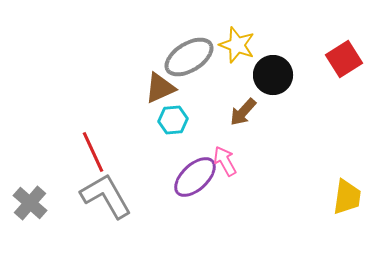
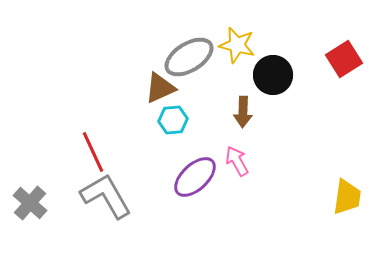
yellow star: rotated 6 degrees counterclockwise
brown arrow: rotated 40 degrees counterclockwise
pink arrow: moved 12 px right
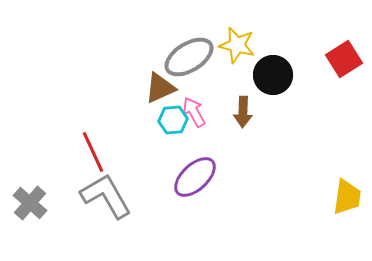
pink arrow: moved 43 px left, 49 px up
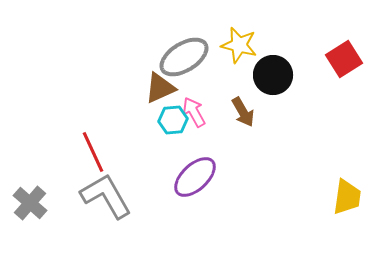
yellow star: moved 2 px right
gray ellipse: moved 5 px left
brown arrow: rotated 32 degrees counterclockwise
